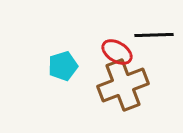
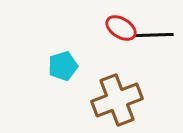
red ellipse: moved 4 px right, 24 px up
brown cross: moved 6 px left, 15 px down
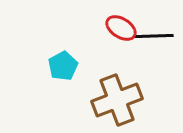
black line: moved 1 px down
cyan pentagon: rotated 12 degrees counterclockwise
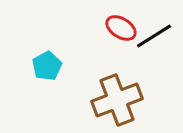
black line: rotated 30 degrees counterclockwise
cyan pentagon: moved 16 px left
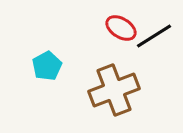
brown cross: moved 3 px left, 10 px up
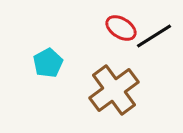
cyan pentagon: moved 1 px right, 3 px up
brown cross: rotated 15 degrees counterclockwise
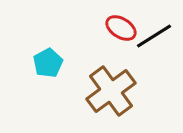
brown cross: moved 3 px left, 1 px down
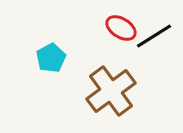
cyan pentagon: moved 3 px right, 5 px up
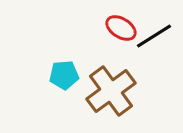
cyan pentagon: moved 13 px right, 17 px down; rotated 24 degrees clockwise
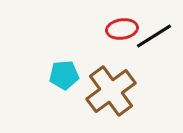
red ellipse: moved 1 px right, 1 px down; rotated 40 degrees counterclockwise
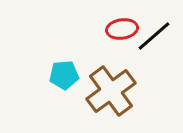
black line: rotated 9 degrees counterclockwise
